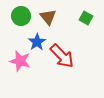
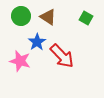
brown triangle: rotated 18 degrees counterclockwise
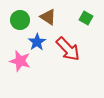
green circle: moved 1 px left, 4 px down
red arrow: moved 6 px right, 7 px up
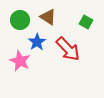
green square: moved 4 px down
pink star: rotated 10 degrees clockwise
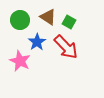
green square: moved 17 px left
red arrow: moved 2 px left, 2 px up
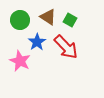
green square: moved 1 px right, 2 px up
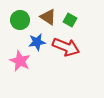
blue star: rotated 24 degrees clockwise
red arrow: rotated 24 degrees counterclockwise
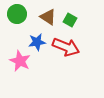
green circle: moved 3 px left, 6 px up
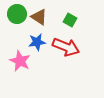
brown triangle: moved 9 px left
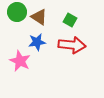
green circle: moved 2 px up
red arrow: moved 6 px right, 2 px up; rotated 16 degrees counterclockwise
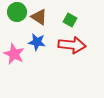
blue star: rotated 18 degrees clockwise
pink star: moved 6 px left, 7 px up
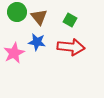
brown triangle: rotated 18 degrees clockwise
red arrow: moved 1 px left, 2 px down
pink star: moved 1 px up; rotated 20 degrees clockwise
